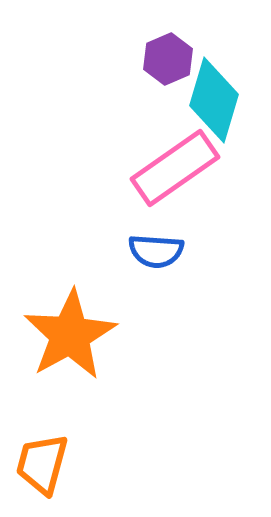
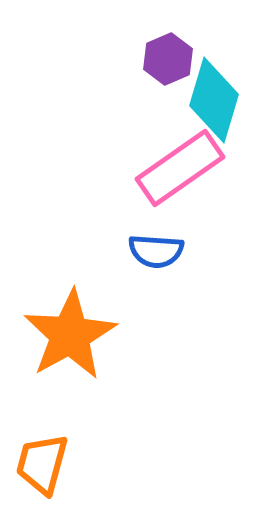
pink rectangle: moved 5 px right
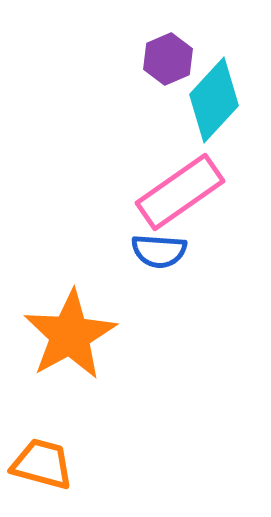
cyan diamond: rotated 26 degrees clockwise
pink rectangle: moved 24 px down
blue semicircle: moved 3 px right
orange trapezoid: rotated 90 degrees clockwise
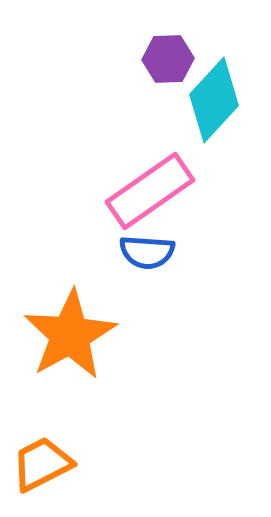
purple hexagon: rotated 21 degrees clockwise
pink rectangle: moved 30 px left, 1 px up
blue semicircle: moved 12 px left, 1 px down
orange trapezoid: rotated 42 degrees counterclockwise
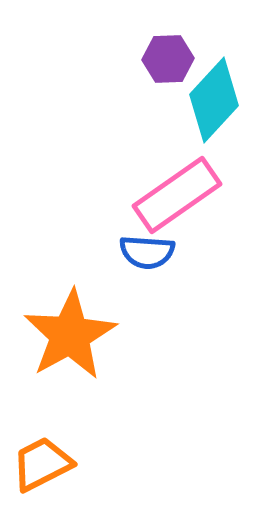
pink rectangle: moved 27 px right, 4 px down
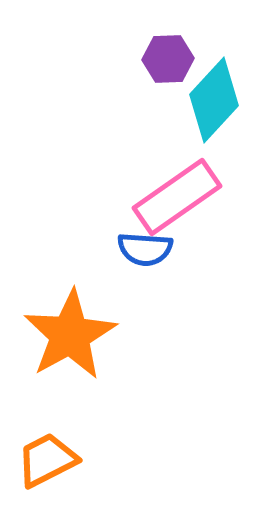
pink rectangle: moved 2 px down
blue semicircle: moved 2 px left, 3 px up
orange trapezoid: moved 5 px right, 4 px up
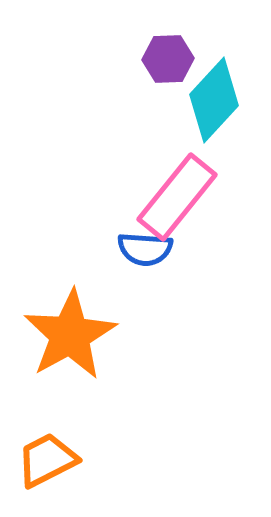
pink rectangle: rotated 16 degrees counterclockwise
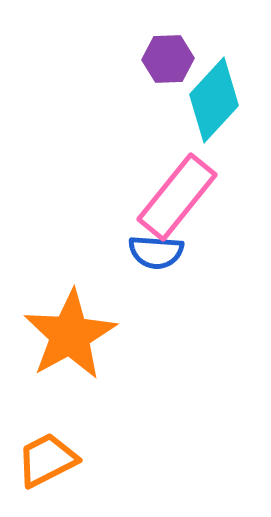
blue semicircle: moved 11 px right, 3 px down
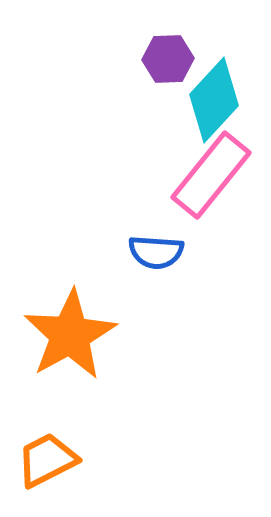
pink rectangle: moved 34 px right, 22 px up
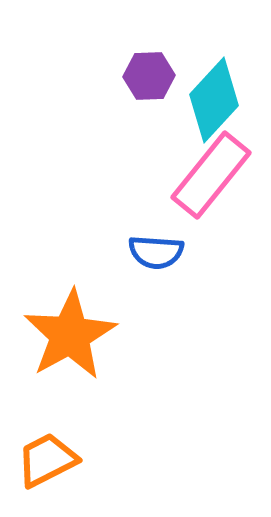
purple hexagon: moved 19 px left, 17 px down
